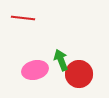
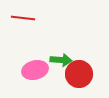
green arrow: rotated 115 degrees clockwise
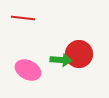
pink ellipse: moved 7 px left; rotated 40 degrees clockwise
red circle: moved 20 px up
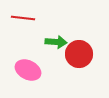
green arrow: moved 5 px left, 18 px up
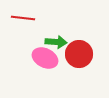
pink ellipse: moved 17 px right, 12 px up
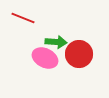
red line: rotated 15 degrees clockwise
